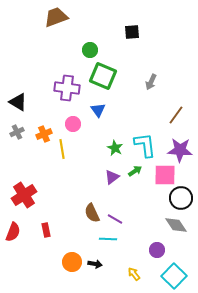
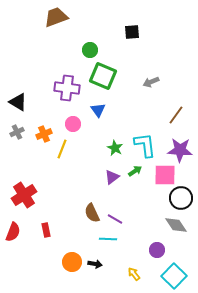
gray arrow: rotated 42 degrees clockwise
yellow line: rotated 30 degrees clockwise
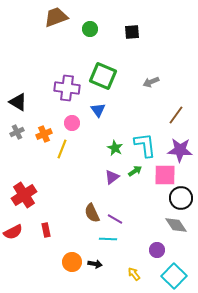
green circle: moved 21 px up
pink circle: moved 1 px left, 1 px up
red semicircle: rotated 42 degrees clockwise
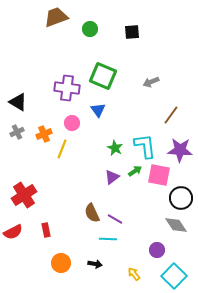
brown line: moved 5 px left
cyan L-shape: moved 1 px down
pink square: moved 6 px left; rotated 10 degrees clockwise
orange circle: moved 11 px left, 1 px down
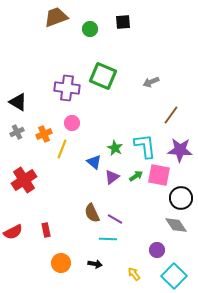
black square: moved 9 px left, 10 px up
blue triangle: moved 4 px left, 52 px down; rotated 14 degrees counterclockwise
green arrow: moved 1 px right, 5 px down
red cross: moved 15 px up
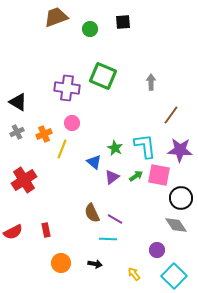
gray arrow: rotated 112 degrees clockwise
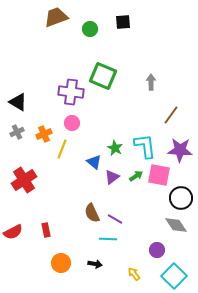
purple cross: moved 4 px right, 4 px down
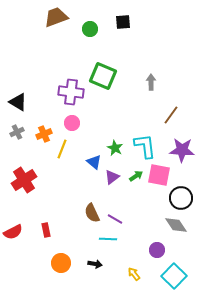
purple star: moved 2 px right
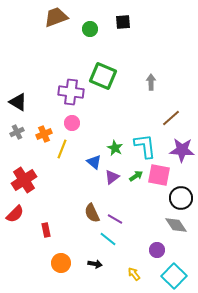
brown line: moved 3 px down; rotated 12 degrees clockwise
red semicircle: moved 2 px right, 18 px up; rotated 18 degrees counterclockwise
cyan line: rotated 36 degrees clockwise
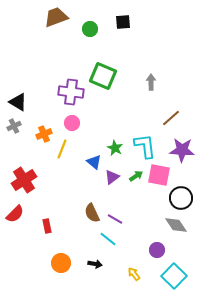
gray cross: moved 3 px left, 6 px up
red rectangle: moved 1 px right, 4 px up
